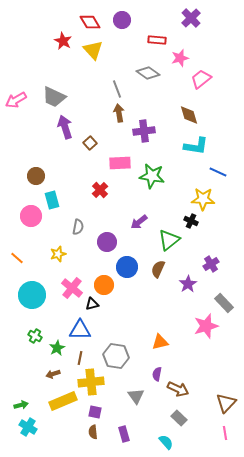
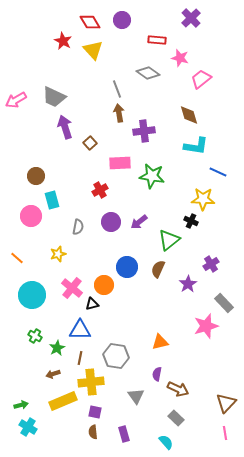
pink star at (180, 58): rotated 30 degrees clockwise
red cross at (100, 190): rotated 14 degrees clockwise
purple circle at (107, 242): moved 4 px right, 20 px up
gray rectangle at (179, 418): moved 3 px left
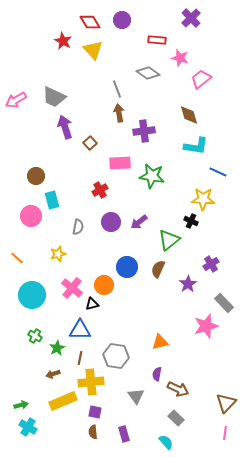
pink line at (225, 433): rotated 16 degrees clockwise
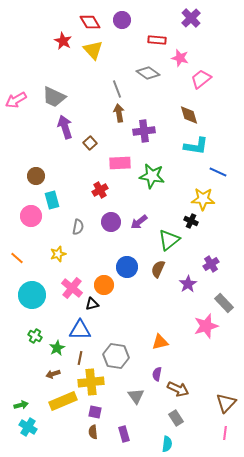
gray rectangle at (176, 418): rotated 14 degrees clockwise
cyan semicircle at (166, 442): moved 1 px right, 2 px down; rotated 49 degrees clockwise
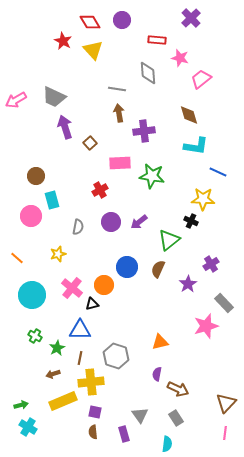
gray diamond at (148, 73): rotated 50 degrees clockwise
gray line at (117, 89): rotated 60 degrees counterclockwise
gray hexagon at (116, 356): rotated 10 degrees clockwise
gray triangle at (136, 396): moved 4 px right, 19 px down
